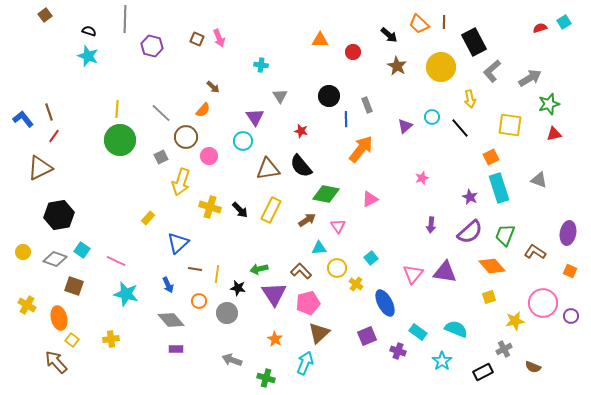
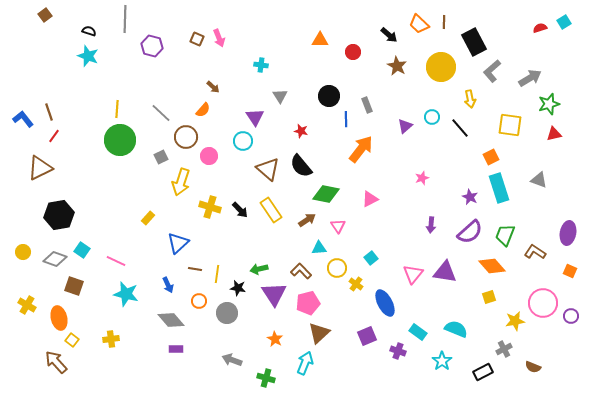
brown triangle at (268, 169): rotated 50 degrees clockwise
yellow rectangle at (271, 210): rotated 60 degrees counterclockwise
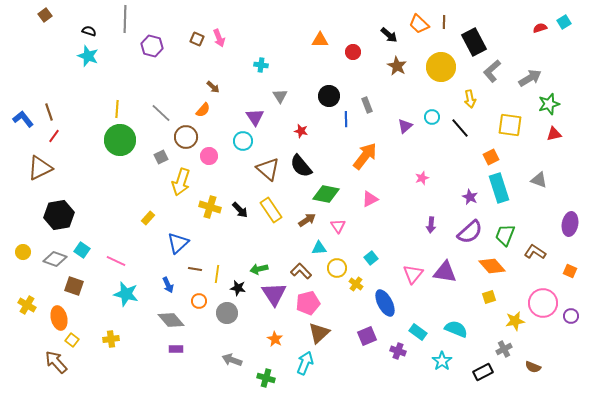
orange arrow at (361, 149): moved 4 px right, 7 px down
purple ellipse at (568, 233): moved 2 px right, 9 px up
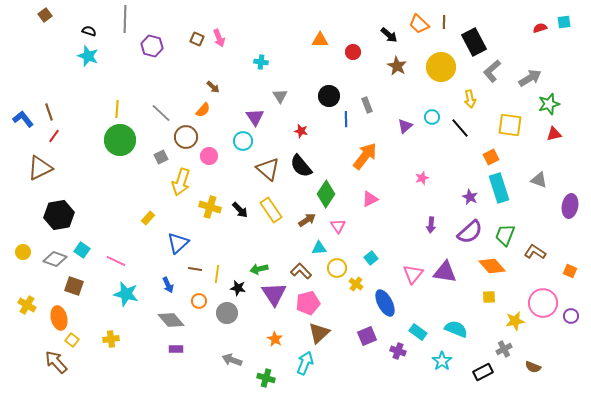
cyan square at (564, 22): rotated 24 degrees clockwise
cyan cross at (261, 65): moved 3 px up
green diamond at (326, 194): rotated 68 degrees counterclockwise
purple ellipse at (570, 224): moved 18 px up
yellow square at (489, 297): rotated 16 degrees clockwise
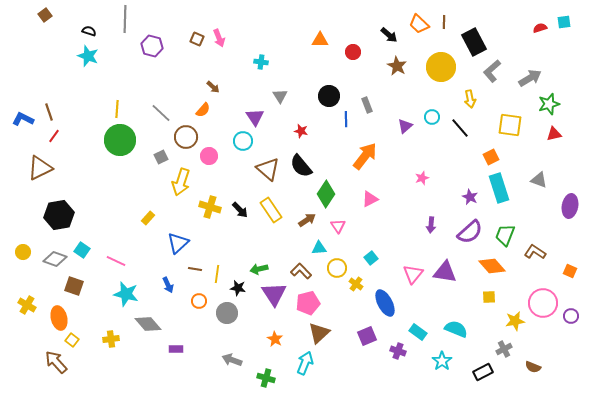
blue L-shape at (23, 119): rotated 25 degrees counterclockwise
gray diamond at (171, 320): moved 23 px left, 4 px down
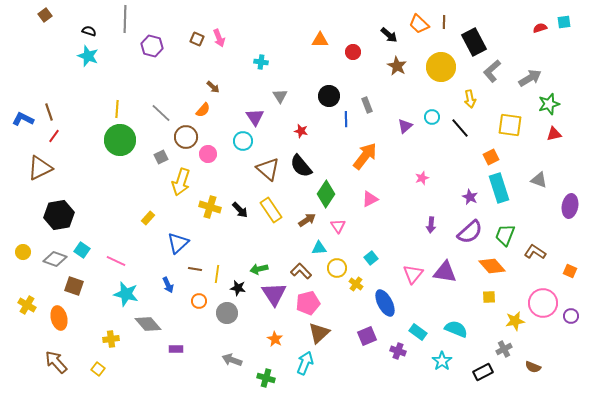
pink circle at (209, 156): moved 1 px left, 2 px up
yellow square at (72, 340): moved 26 px right, 29 px down
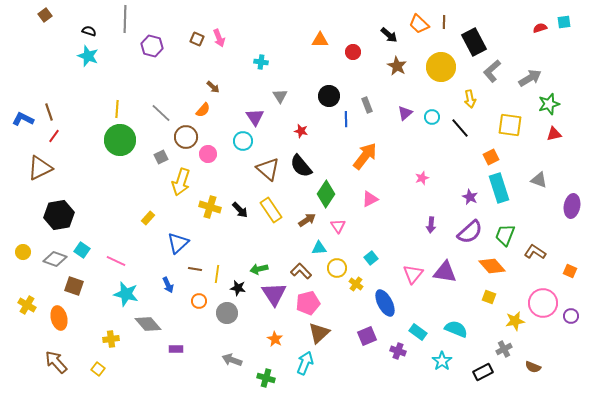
purple triangle at (405, 126): moved 13 px up
purple ellipse at (570, 206): moved 2 px right
yellow square at (489, 297): rotated 24 degrees clockwise
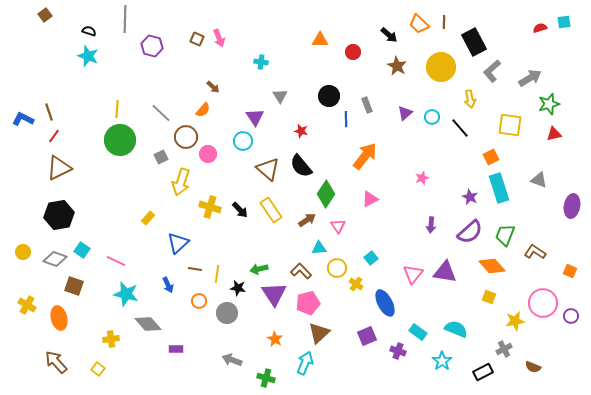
brown triangle at (40, 168): moved 19 px right
